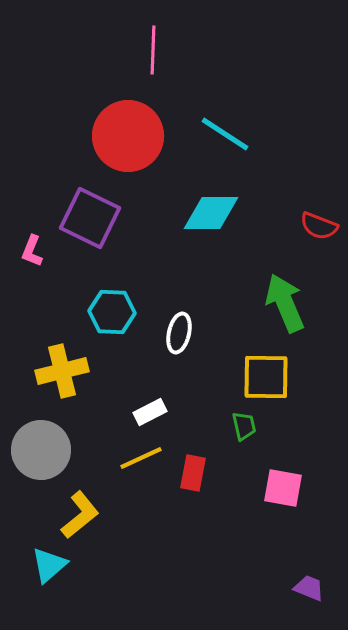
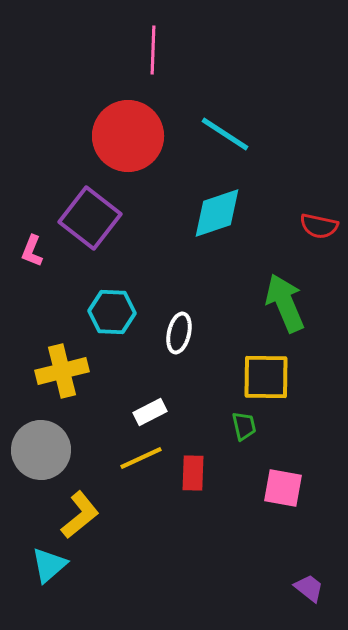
cyan diamond: moved 6 px right; rotated 18 degrees counterclockwise
purple square: rotated 12 degrees clockwise
red semicircle: rotated 9 degrees counterclockwise
red rectangle: rotated 9 degrees counterclockwise
purple trapezoid: rotated 16 degrees clockwise
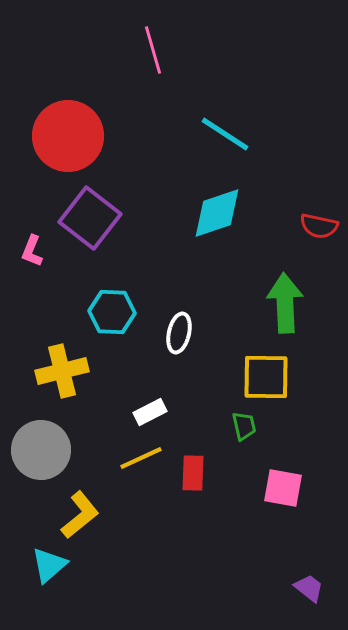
pink line: rotated 18 degrees counterclockwise
red circle: moved 60 px left
green arrow: rotated 20 degrees clockwise
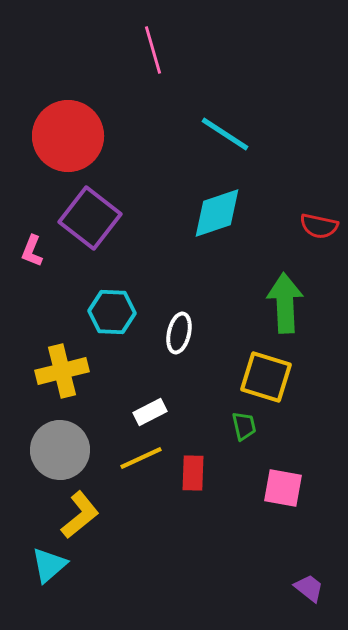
yellow square: rotated 16 degrees clockwise
gray circle: moved 19 px right
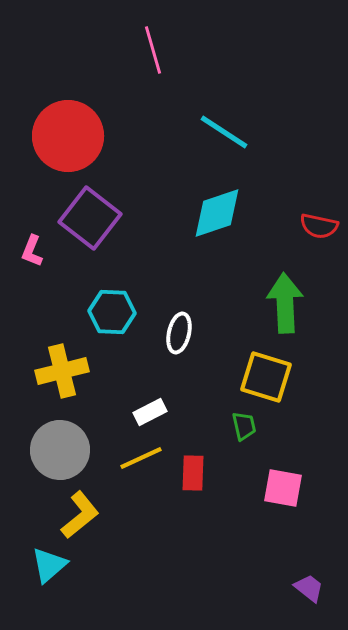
cyan line: moved 1 px left, 2 px up
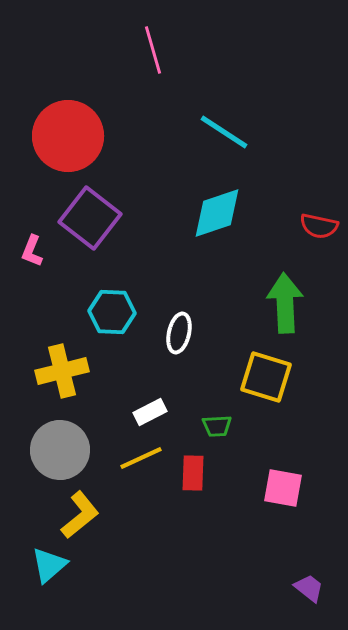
green trapezoid: moved 27 px left; rotated 100 degrees clockwise
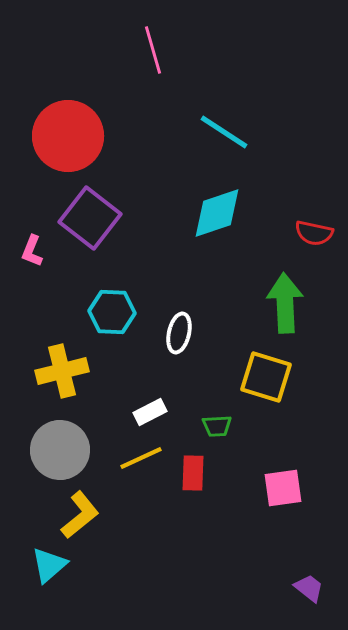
red semicircle: moved 5 px left, 7 px down
pink square: rotated 18 degrees counterclockwise
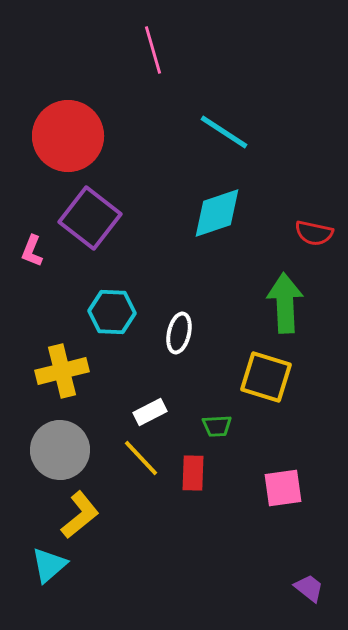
yellow line: rotated 72 degrees clockwise
